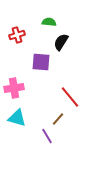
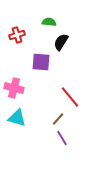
pink cross: rotated 24 degrees clockwise
purple line: moved 15 px right, 2 px down
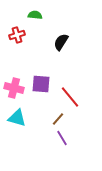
green semicircle: moved 14 px left, 7 px up
purple square: moved 22 px down
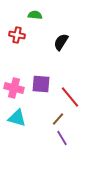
red cross: rotated 28 degrees clockwise
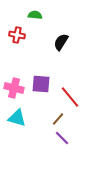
purple line: rotated 14 degrees counterclockwise
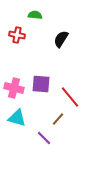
black semicircle: moved 3 px up
purple line: moved 18 px left
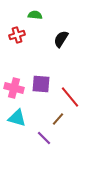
red cross: rotated 28 degrees counterclockwise
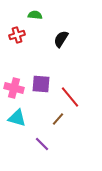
purple line: moved 2 px left, 6 px down
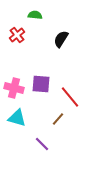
red cross: rotated 21 degrees counterclockwise
